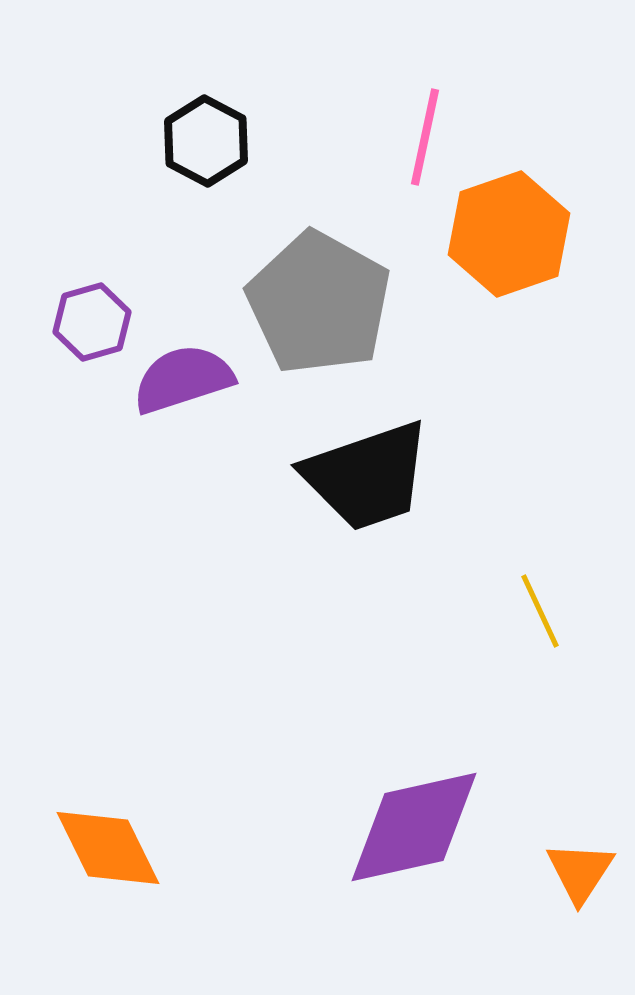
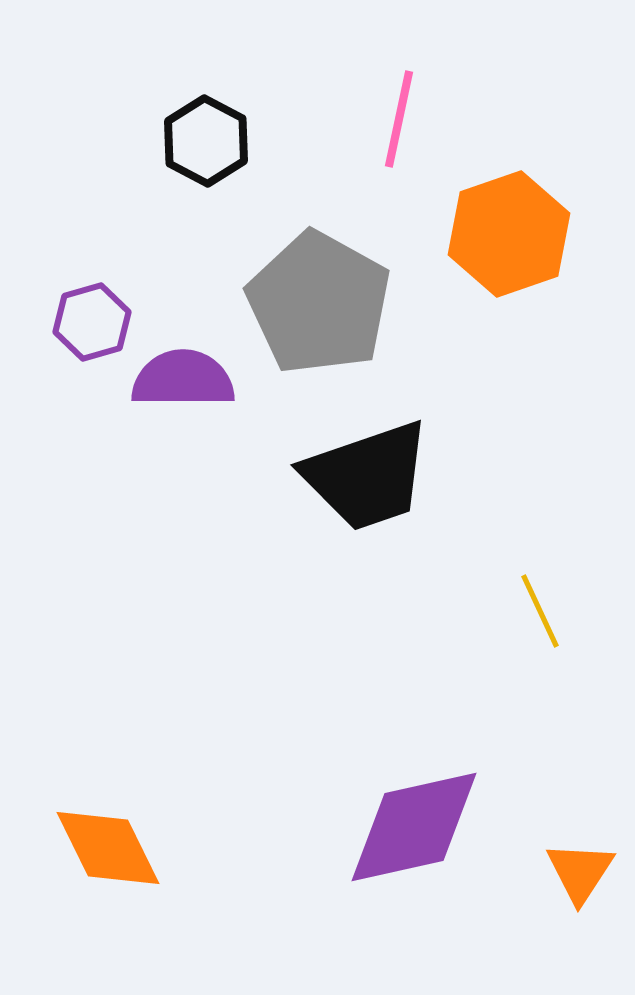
pink line: moved 26 px left, 18 px up
purple semicircle: rotated 18 degrees clockwise
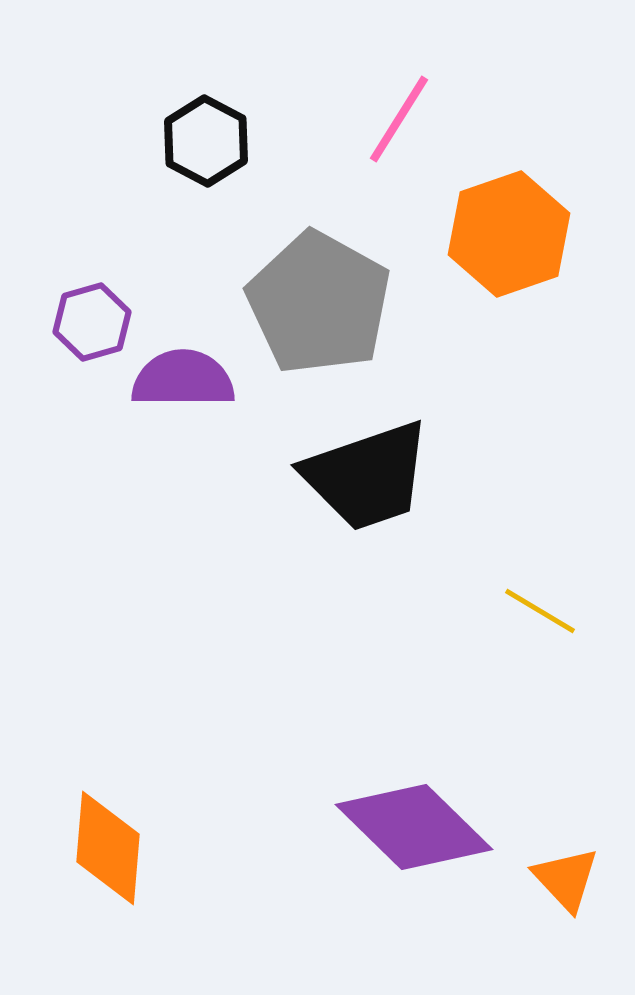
pink line: rotated 20 degrees clockwise
yellow line: rotated 34 degrees counterclockwise
purple diamond: rotated 57 degrees clockwise
orange diamond: rotated 31 degrees clockwise
orange triangle: moved 14 px left, 7 px down; rotated 16 degrees counterclockwise
